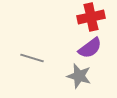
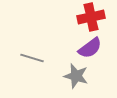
gray star: moved 3 px left
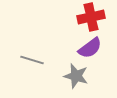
gray line: moved 2 px down
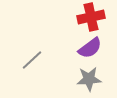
gray line: rotated 60 degrees counterclockwise
gray star: moved 13 px right, 3 px down; rotated 20 degrees counterclockwise
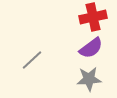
red cross: moved 2 px right
purple semicircle: moved 1 px right
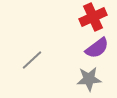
red cross: rotated 12 degrees counterclockwise
purple semicircle: moved 6 px right
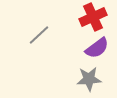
gray line: moved 7 px right, 25 px up
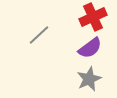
purple semicircle: moved 7 px left
gray star: rotated 20 degrees counterclockwise
